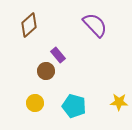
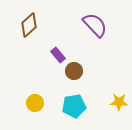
brown circle: moved 28 px right
cyan pentagon: rotated 25 degrees counterclockwise
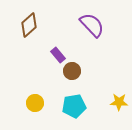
purple semicircle: moved 3 px left
brown circle: moved 2 px left
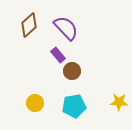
purple semicircle: moved 26 px left, 3 px down
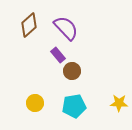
yellow star: moved 1 px down
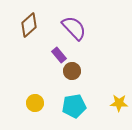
purple semicircle: moved 8 px right
purple rectangle: moved 1 px right
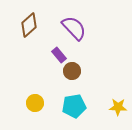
yellow star: moved 1 px left, 4 px down
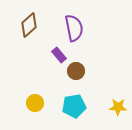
purple semicircle: rotated 32 degrees clockwise
brown circle: moved 4 px right
